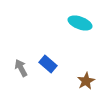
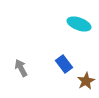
cyan ellipse: moved 1 px left, 1 px down
blue rectangle: moved 16 px right; rotated 12 degrees clockwise
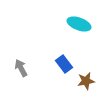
brown star: rotated 18 degrees clockwise
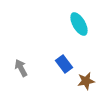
cyan ellipse: rotated 40 degrees clockwise
